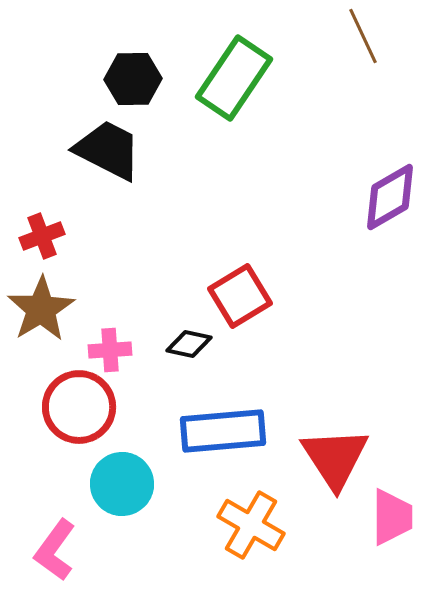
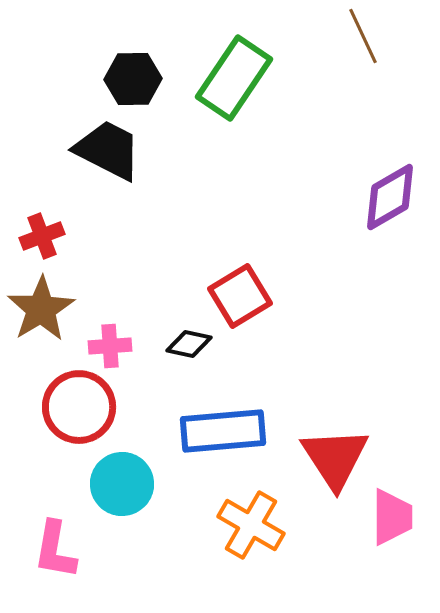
pink cross: moved 4 px up
pink L-shape: rotated 26 degrees counterclockwise
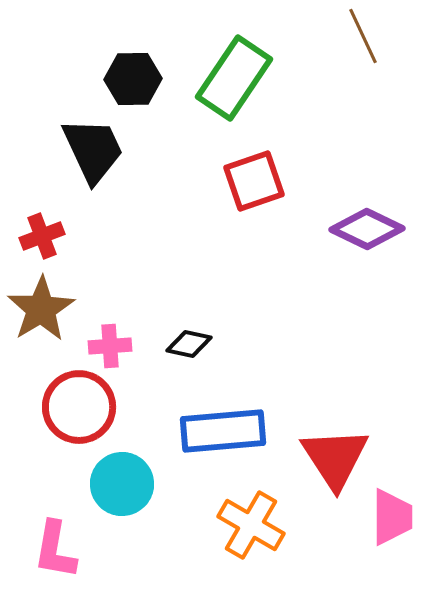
black trapezoid: moved 15 px left; rotated 38 degrees clockwise
purple diamond: moved 23 px left, 32 px down; rotated 56 degrees clockwise
red square: moved 14 px right, 115 px up; rotated 12 degrees clockwise
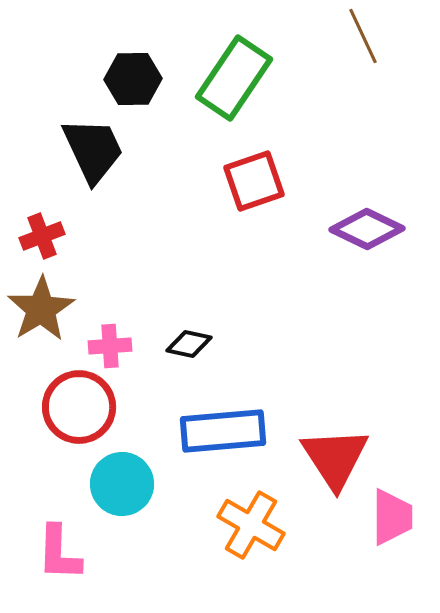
pink L-shape: moved 4 px right, 3 px down; rotated 8 degrees counterclockwise
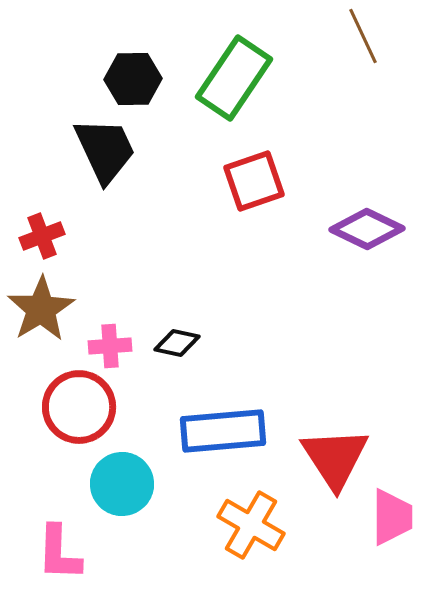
black trapezoid: moved 12 px right
black diamond: moved 12 px left, 1 px up
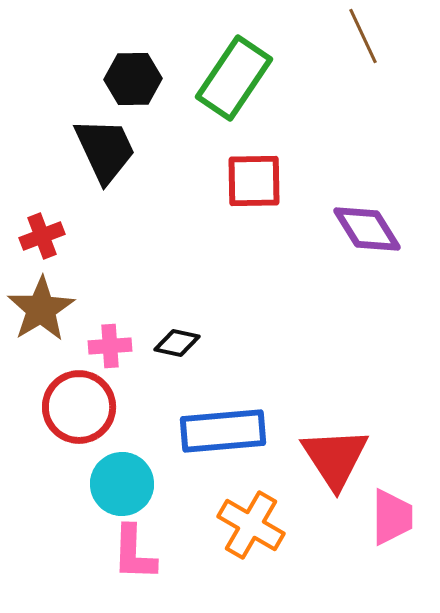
red square: rotated 18 degrees clockwise
purple diamond: rotated 32 degrees clockwise
pink L-shape: moved 75 px right
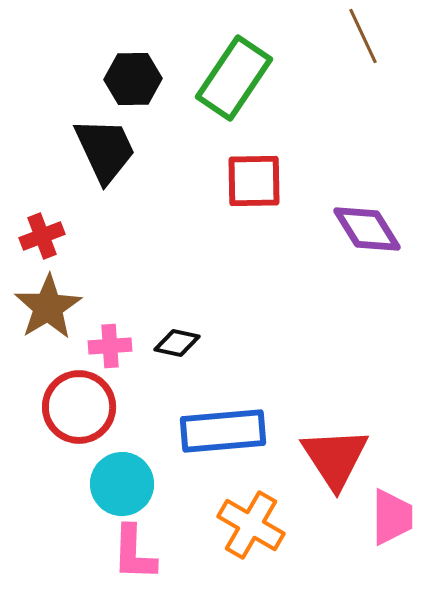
brown star: moved 7 px right, 2 px up
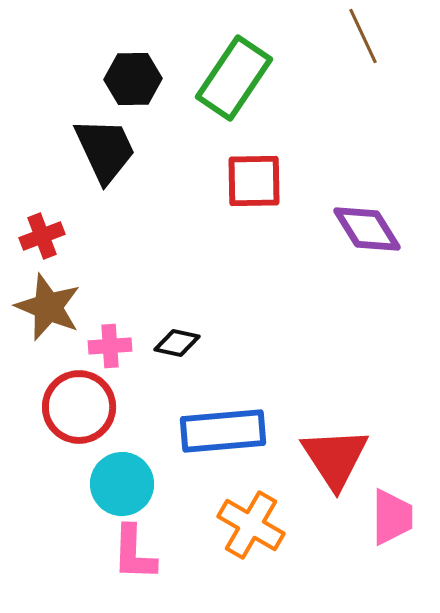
brown star: rotated 18 degrees counterclockwise
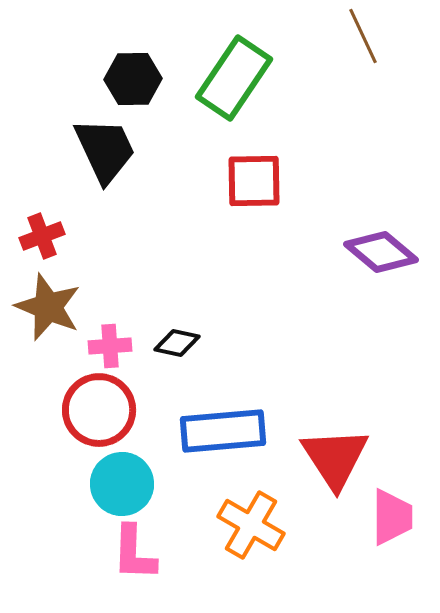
purple diamond: moved 14 px right, 23 px down; rotated 18 degrees counterclockwise
red circle: moved 20 px right, 3 px down
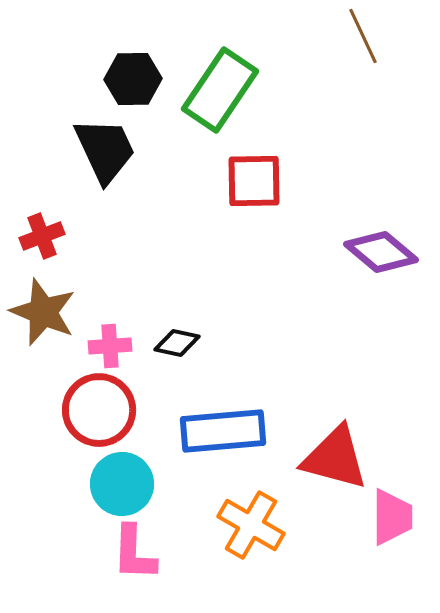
green rectangle: moved 14 px left, 12 px down
brown star: moved 5 px left, 5 px down
red triangle: rotated 42 degrees counterclockwise
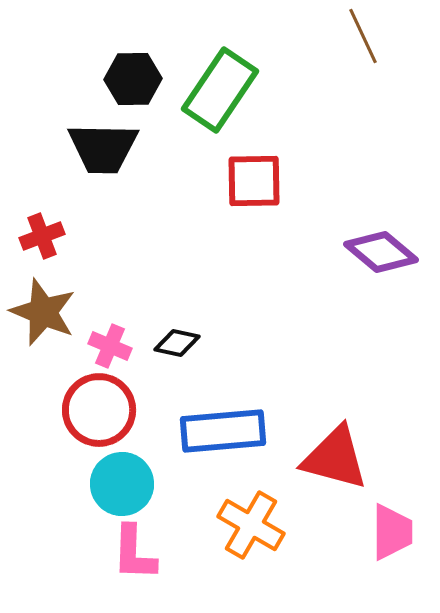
black trapezoid: moved 2 px left, 2 px up; rotated 116 degrees clockwise
pink cross: rotated 27 degrees clockwise
pink trapezoid: moved 15 px down
